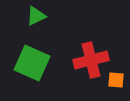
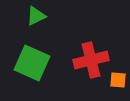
orange square: moved 2 px right
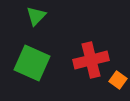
green triangle: rotated 20 degrees counterclockwise
orange square: rotated 30 degrees clockwise
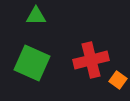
green triangle: rotated 45 degrees clockwise
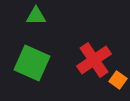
red cross: moved 3 px right; rotated 20 degrees counterclockwise
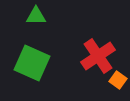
red cross: moved 4 px right, 4 px up
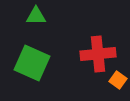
red cross: moved 2 px up; rotated 28 degrees clockwise
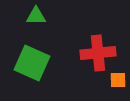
red cross: moved 1 px up
orange square: rotated 36 degrees counterclockwise
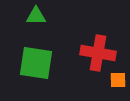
red cross: rotated 16 degrees clockwise
green square: moved 4 px right; rotated 15 degrees counterclockwise
